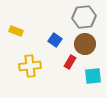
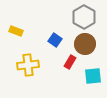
gray hexagon: rotated 25 degrees counterclockwise
yellow cross: moved 2 px left, 1 px up
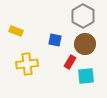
gray hexagon: moved 1 px left, 1 px up
blue square: rotated 24 degrees counterclockwise
yellow cross: moved 1 px left, 1 px up
cyan square: moved 7 px left
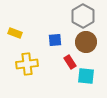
yellow rectangle: moved 1 px left, 2 px down
blue square: rotated 16 degrees counterclockwise
brown circle: moved 1 px right, 2 px up
red rectangle: rotated 64 degrees counterclockwise
cyan square: rotated 12 degrees clockwise
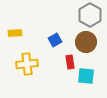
gray hexagon: moved 7 px right, 1 px up
yellow rectangle: rotated 24 degrees counterclockwise
blue square: rotated 24 degrees counterclockwise
red rectangle: rotated 24 degrees clockwise
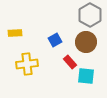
red rectangle: rotated 32 degrees counterclockwise
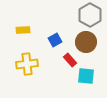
yellow rectangle: moved 8 px right, 3 px up
red rectangle: moved 2 px up
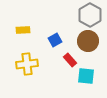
brown circle: moved 2 px right, 1 px up
